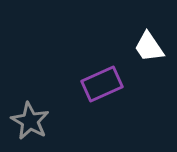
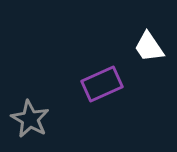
gray star: moved 2 px up
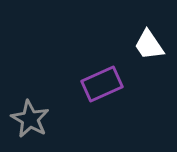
white trapezoid: moved 2 px up
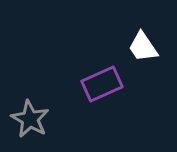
white trapezoid: moved 6 px left, 2 px down
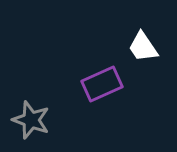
gray star: moved 1 px right, 1 px down; rotated 9 degrees counterclockwise
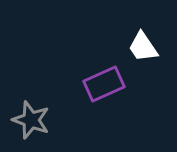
purple rectangle: moved 2 px right
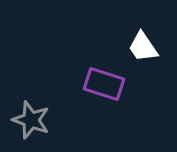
purple rectangle: rotated 42 degrees clockwise
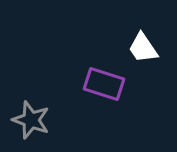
white trapezoid: moved 1 px down
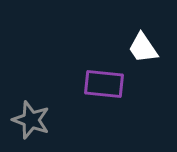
purple rectangle: rotated 12 degrees counterclockwise
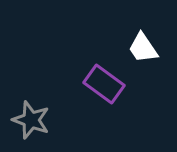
purple rectangle: rotated 30 degrees clockwise
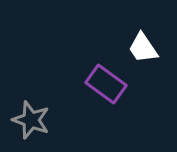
purple rectangle: moved 2 px right
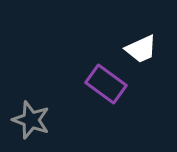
white trapezoid: moved 2 px left, 1 px down; rotated 80 degrees counterclockwise
